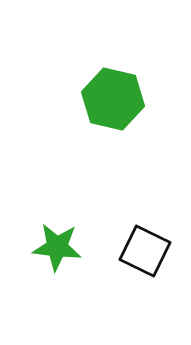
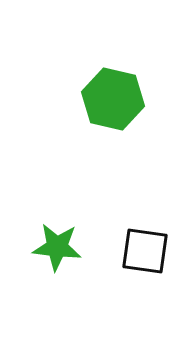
black square: rotated 18 degrees counterclockwise
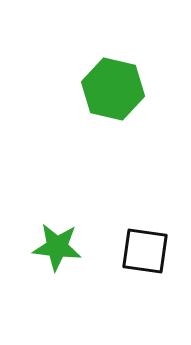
green hexagon: moved 10 px up
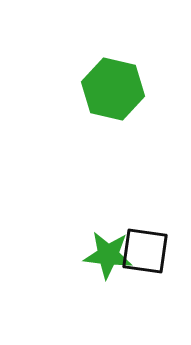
green star: moved 51 px right, 8 px down
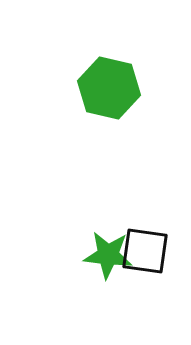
green hexagon: moved 4 px left, 1 px up
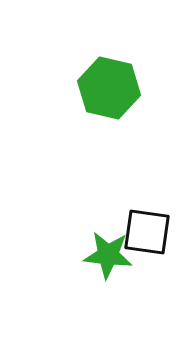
black square: moved 2 px right, 19 px up
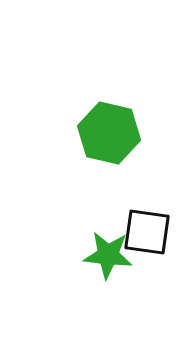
green hexagon: moved 45 px down
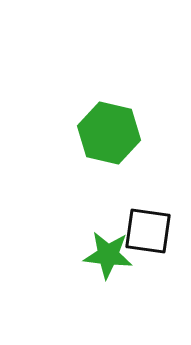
black square: moved 1 px right, 1 px up
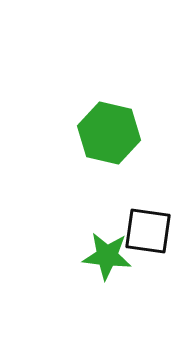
green star: moved 1 px left, 1 px down
